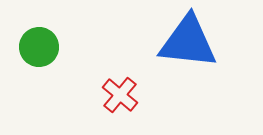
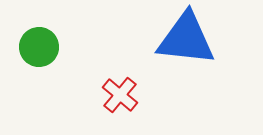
blue triangle: moved 2 px left, 3 px up
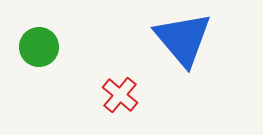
blue triangle: moved 3 px left; rotated 44 degrees clockwise
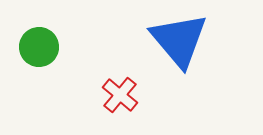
blue triangle: moved 4 px left, 1 px down
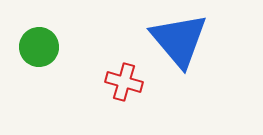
red cross: moved 4 px right, 13 px up; rotated 24 degrees counterclockwise
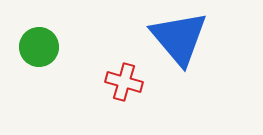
blue triangle: moved 2 px up
